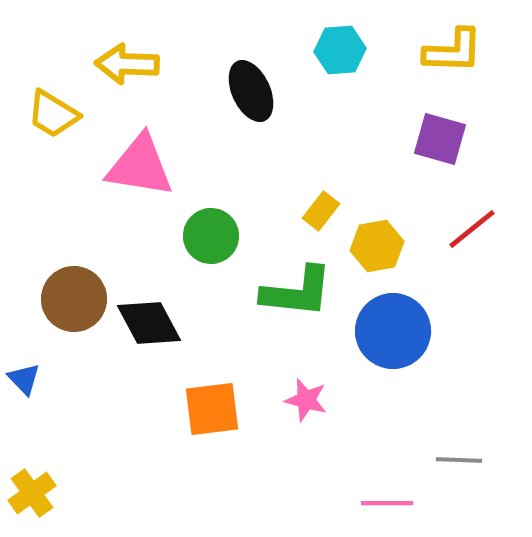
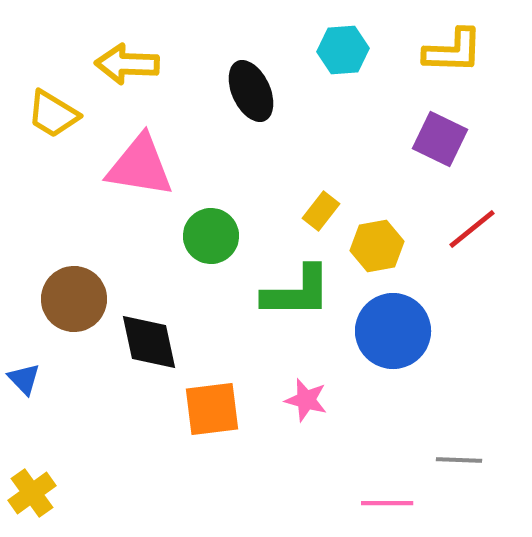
cyan hexagon: moved 3 px right
purple square: rotated 10 degrees clockwise
green L-shape: rotated 6 degrees counterclockwise
black diamond: moved 19 px down; rotated 16 degrees clockwise
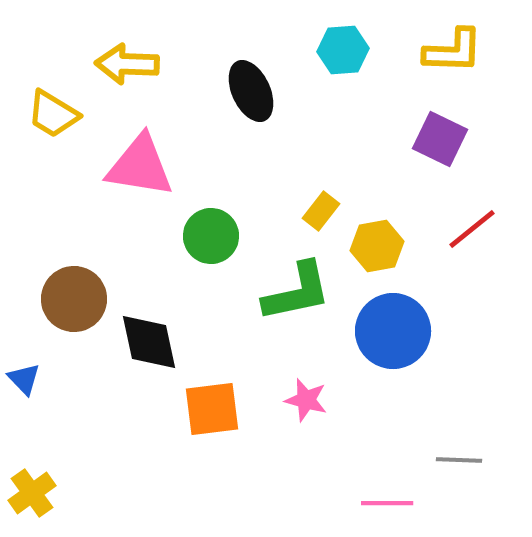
green L-shape: rotated 12 degrees counterclockwise
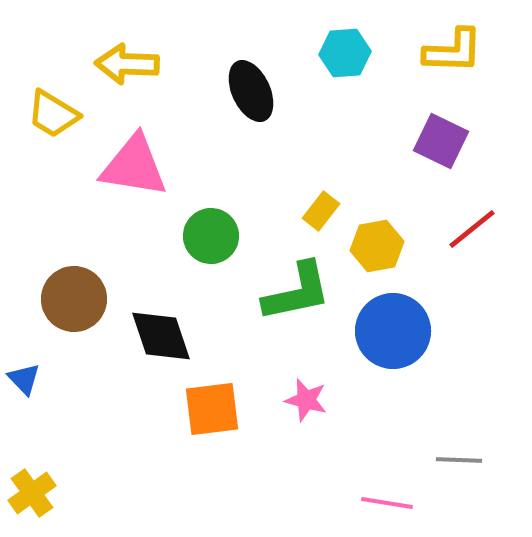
cyan hexagon: moved 2 px right, 3 px down
purple square: moved 1 px right, 2 px down
pink triangle: moved 6 px left
black diamond: moved 12 px right, 6 px up; rotated 6 degrees counterclockwise
pink line: rotated 9 degrees clockwise
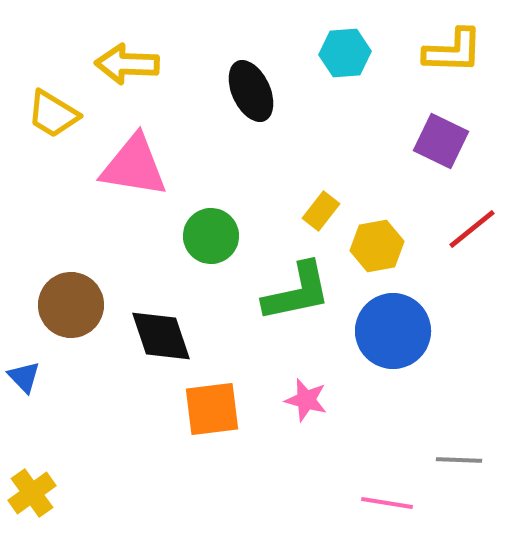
brown circle: moved 3 px left, 6 px down
blue triangle: moved 2 px up
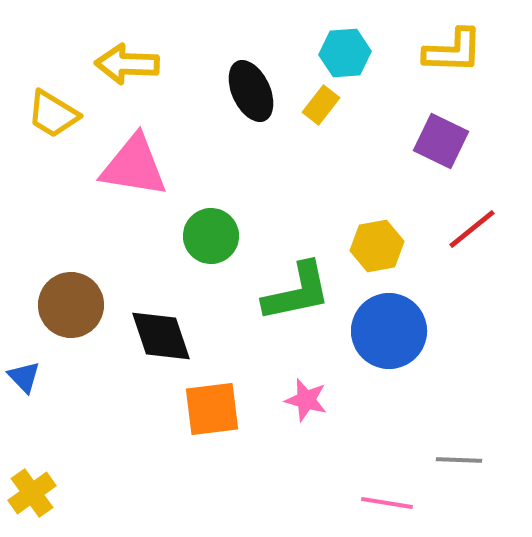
yellow rectangle: moved 106 px up
blue circle: moved 4 px left
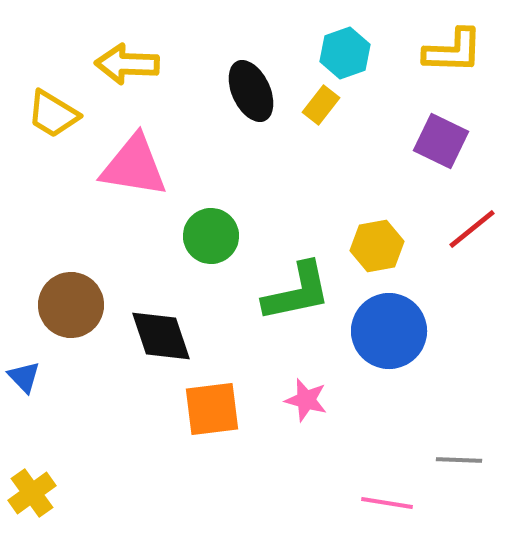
cyan hexagon: rotated 15 degrees counterclockwise
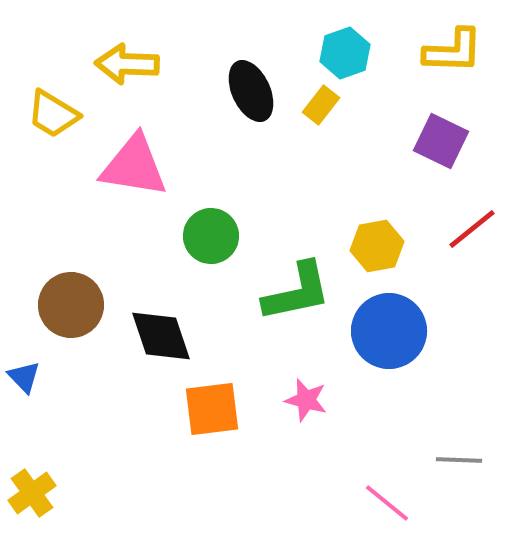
pink line: rotated 30 degrees clockwise
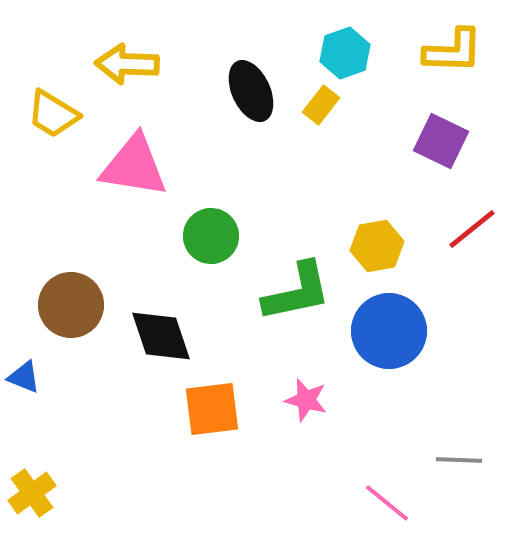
blue triangle: rotated 24 degrees counterclockwise
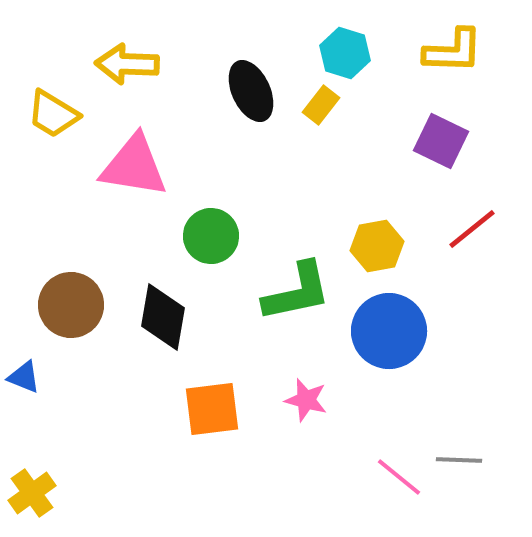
cyan hexagon: rotated 24 degrees counterclockwise
black diamond: moved 2 px right, 19 px up; rotated 28 degrees clockwise
pink line: moved 12 px right, 26 px up
